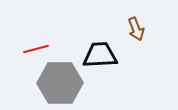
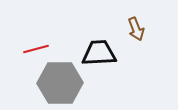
black trapezoid: moved 1 px left, 2 px up
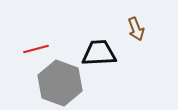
gray hexagon: rotated 21 degrees clockwise
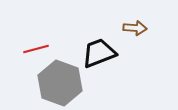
brown arrow: moved 1 px left, 1 px up; rotated 65 degrees counterclockwise
black trapezoid: rotated 18 degrees counterclockwise
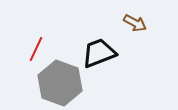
brown arrow: moved 5 px up; rotated 25 degrees clockwise
red line: rotated 50 degrees counterclockwise
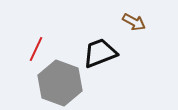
brown arrow: moved 1 px left, 1 px up
black trapezoid: moved 1 px right
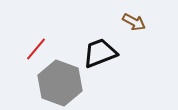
red line: rotated 15 degrees clockwise
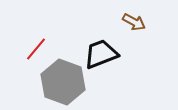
black trapezoid: moved 1 px right, 1 px down
gray hexagon: moved 3 px right, 1 px up
